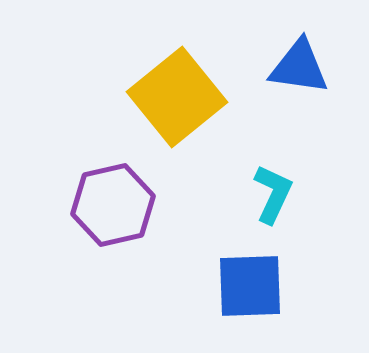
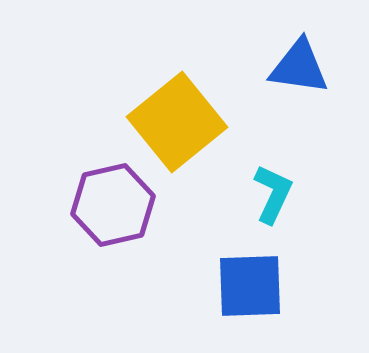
yellow square: moved 25 px down
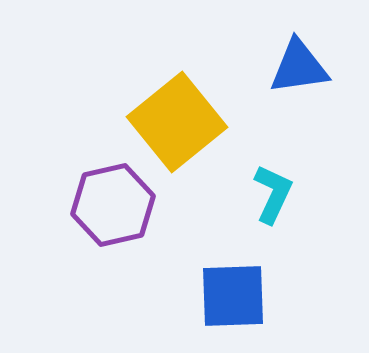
blue triangle: rotated 16 degrees counterclockwise
blue square: moved 17 px left, 10 px down
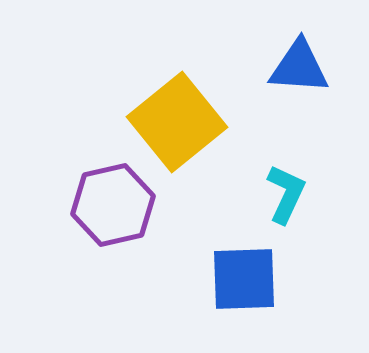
blue triangle: rotated 12 degrees clockwise
cyan L-shape: moved 13 px right
blue square: moved 11 px right, 17 px up
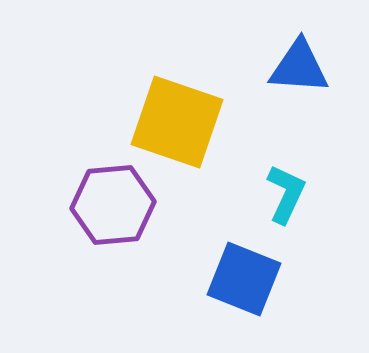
yellow square: rotated 32 degrees counterclockwise
purple hexagon: rotated 8 degrees clockwise
blue square: rotated 24 degrees clockwise
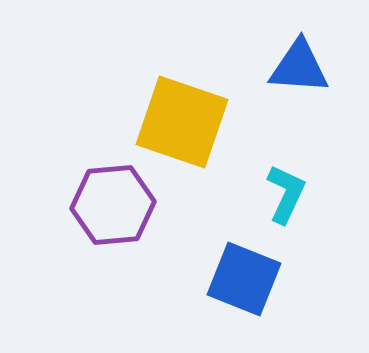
yellow square: moved 5 px right
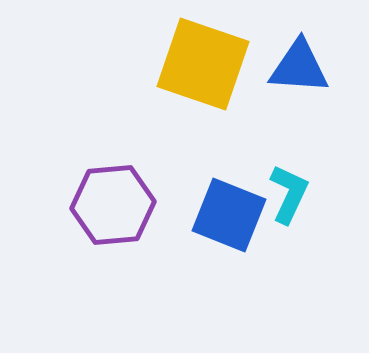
yellow square: moved 21 px right, 58 px up
cyan L-shape: moved 3 px right
blue square: moved 15 px left, 64 px up
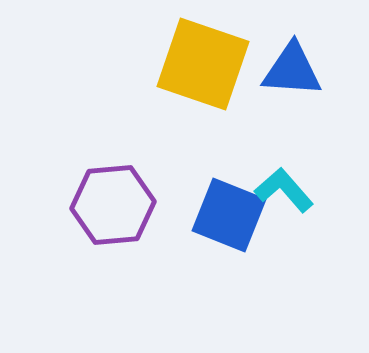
blue triangle: moved 7 px left, 3 px down
cyan L-shape: moved 5 px left, 4 px up; rotated 66 degrees counterclockwise
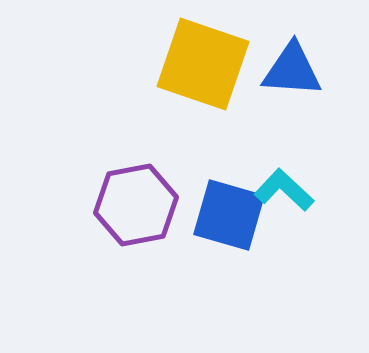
cyan L-shape: rotated 6 degrees counterclockwise
purple hexagon: moved 23 px right; rotated 6 degrees counterclockwise
blue square: rotated 6 degrees counterclockwise
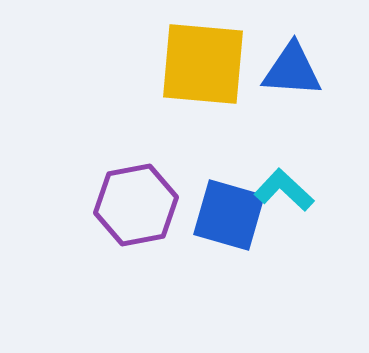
yellow square: rotated 14 degrees counterclockwise
